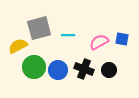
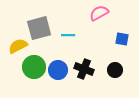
pink semicircle: moved 29 px up
black circle: moved 6 px right
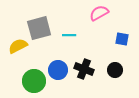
cyan line: moved 1 px right
green circle: moved 14 px down
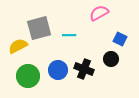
blue square: moved 2 px left; rotated 16 degrees clockwise
black circle: moved 4 px left, 11 px up
green circle: moved 6 px left, 5 px up
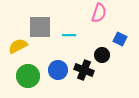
pink semicircle: rotated 138 degrees clockwise
gray square: moved 1 px right, 1 px up; rotated 15 degrees clockwise
black circle: moved 9 px left, 4 px up
black cross: moved 1 px down
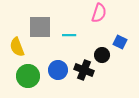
blue square: moved 3 px down
yellow semicircle: moved 1 px left, 1 px down; rotated 84 degrees counterclockwise
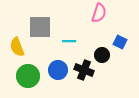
cyan line: moved 6 px down
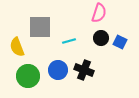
cyan line: rotated 16 degrees counterclockwise
black circle: moved 1 px left, 17 px up
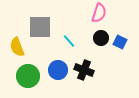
cyan line: rotated 64 degrees clockwise
